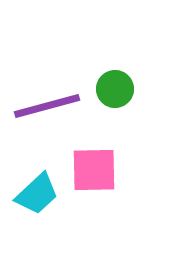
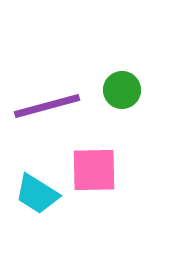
green circle: moved 7 px right, 1 px down
cyan trapezoid: rotated 75 degrees clockwise
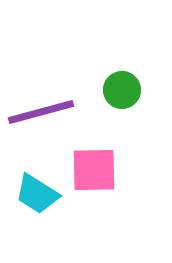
purple line: moved 6 px left, 6 px down
